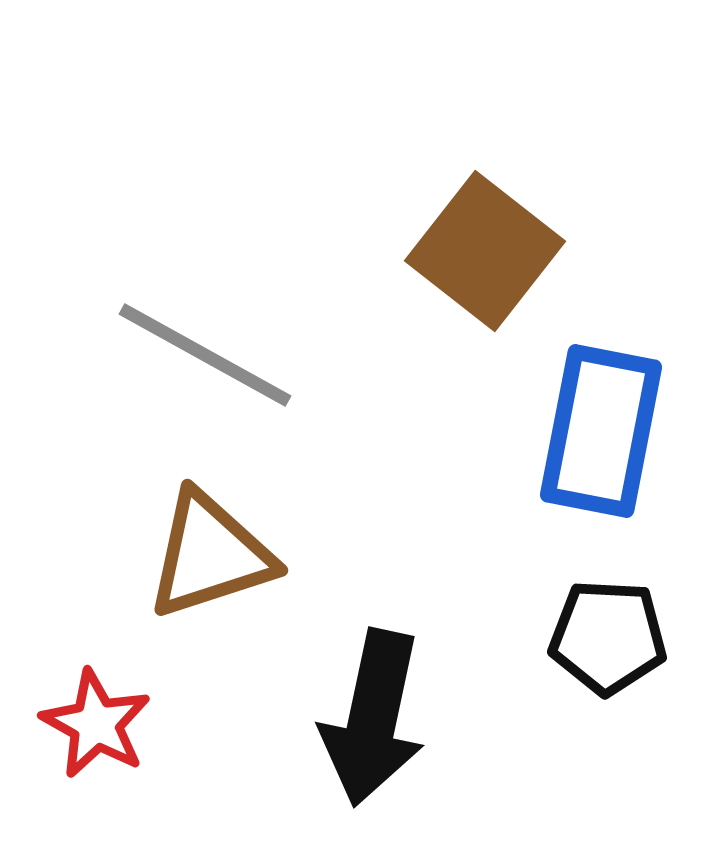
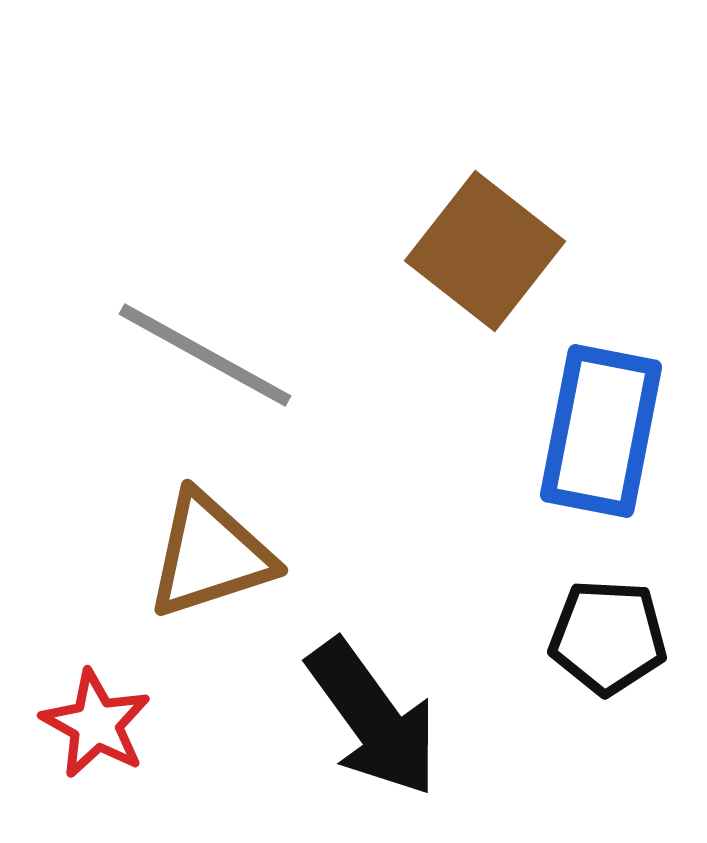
black arrow: rotated 48 degrees counterclockwise
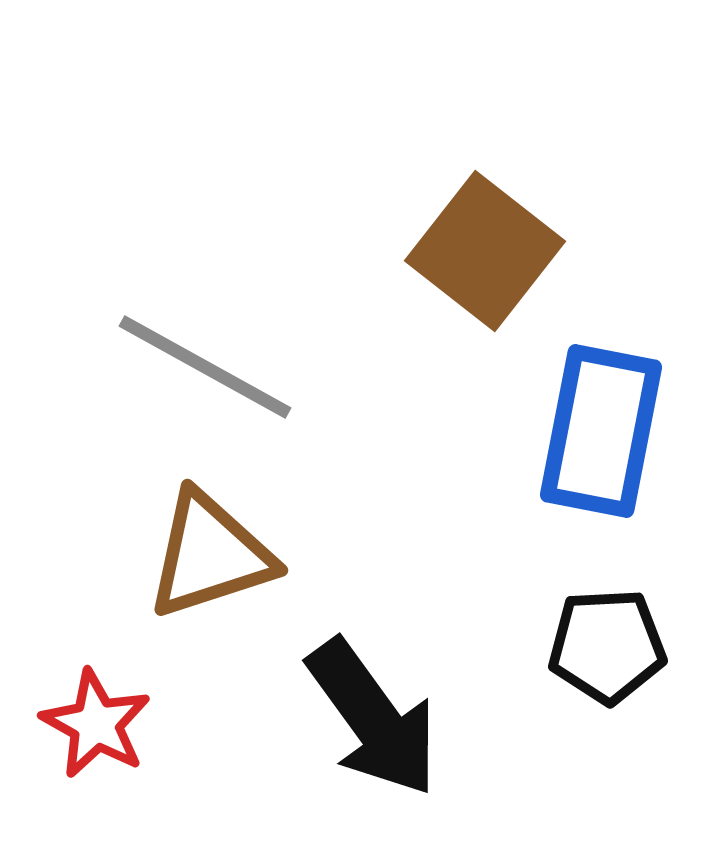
gray line: moved 12 px down
black pentagon: moved 1 px left, 9 px down; rotated 6 degrees counterclockwise
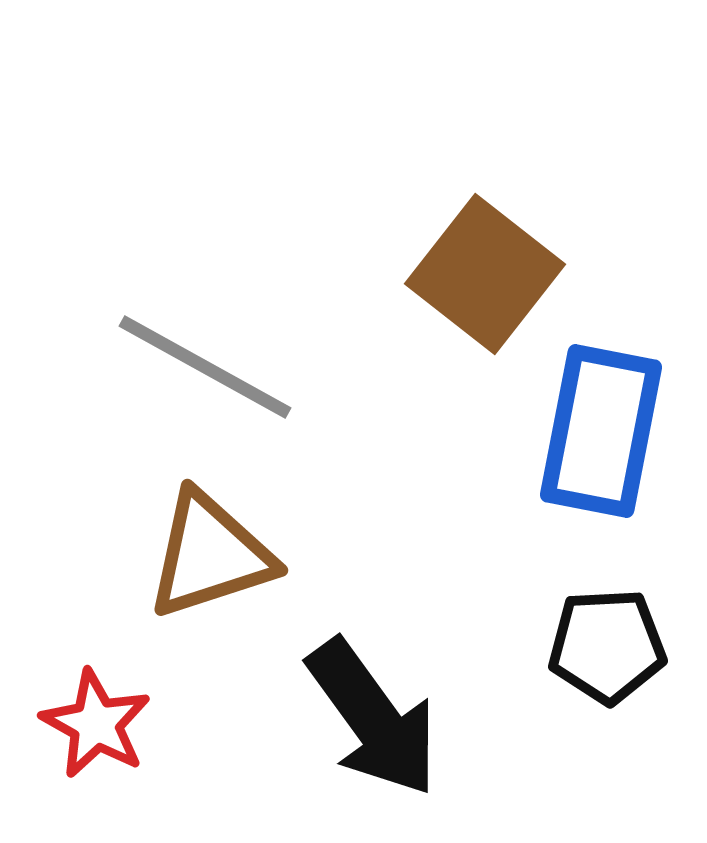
brown square: moved 23 px down
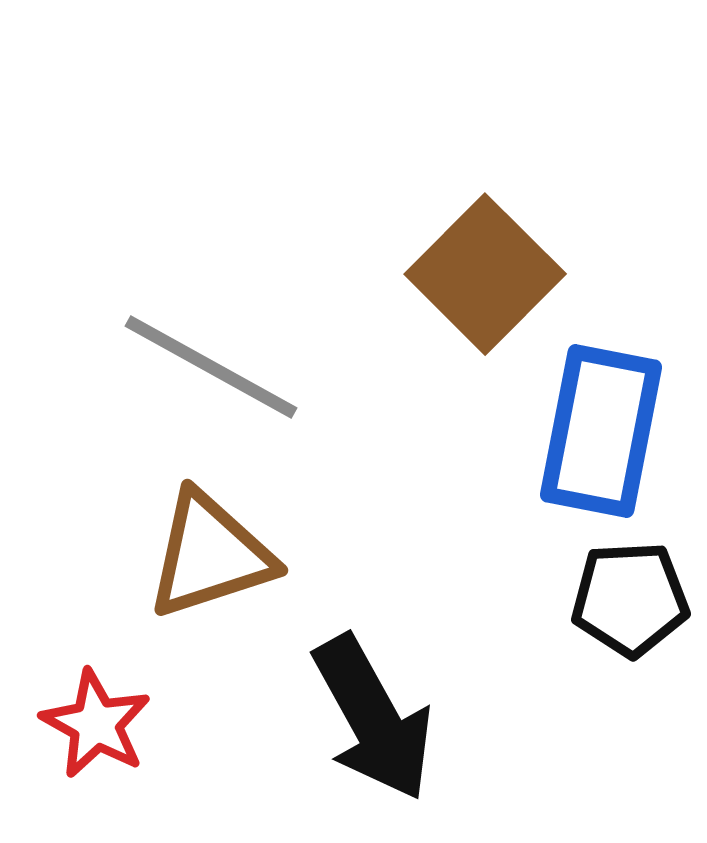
brown square: rotated 7 degrees clockwise
gray line: moved 6 px right
black pentagon: moved 23 px right, 47 px up
black arrow: rotated 7 degrees clockwise
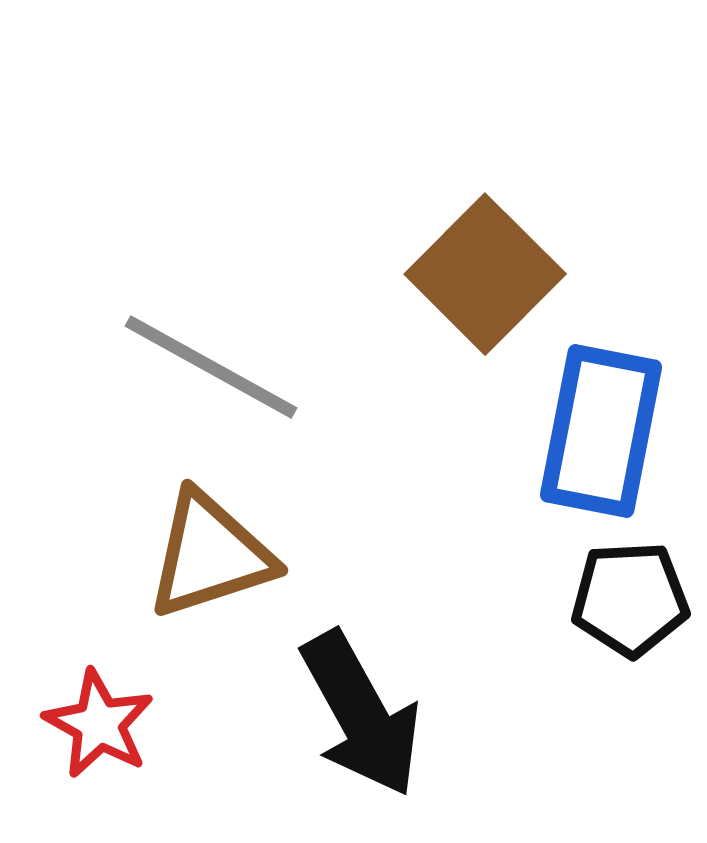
black arrow: moved 12 px left, 4 px up
red star: moved 3 px right
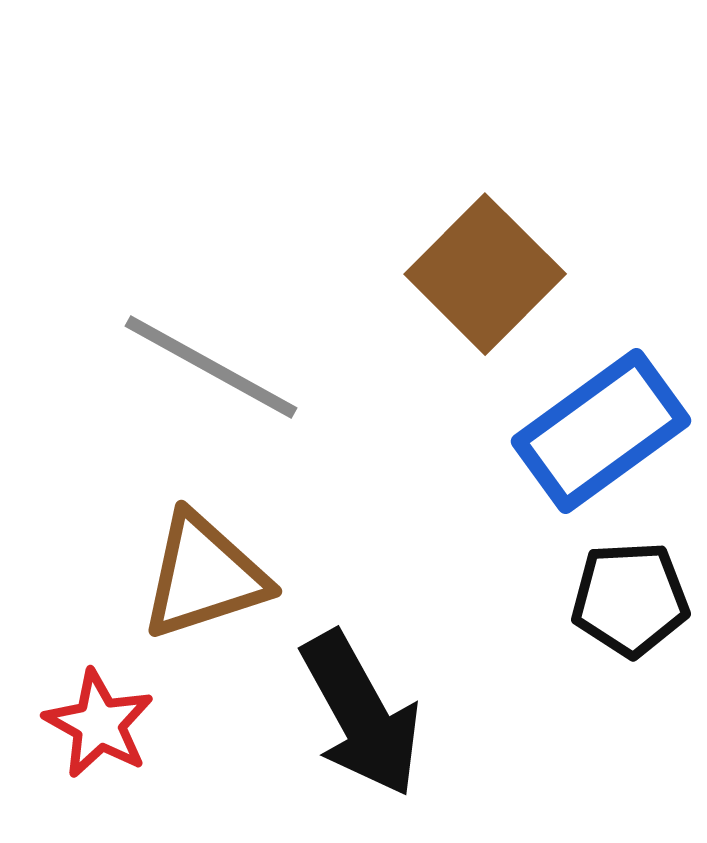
blue rectangle: rotated 43 degrees clockwise
brown triangle: moved 6 px left, 21 px down
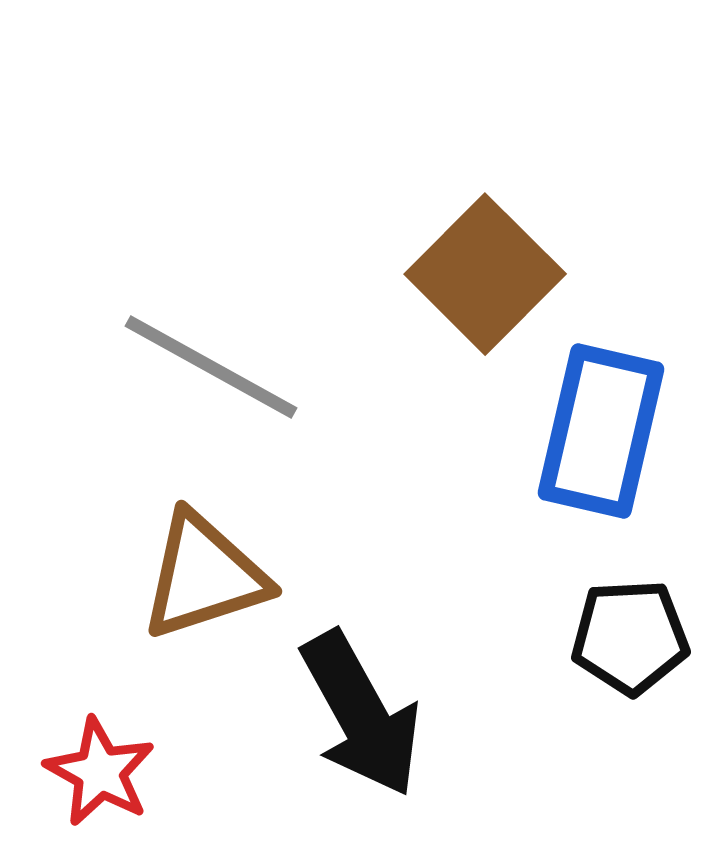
blue rectangle: rotated 41 degrees counterclockwise
black pentagon: moved 38 px down
red star: moved 1 px right, 48 px down
